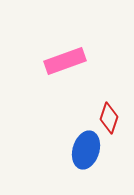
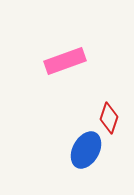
blue ellipse: rotated 12 degrees clockwise
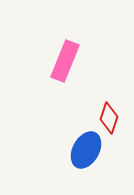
pink rectangle: rotated 48 degrees counterclockwise
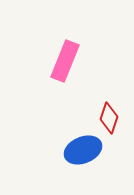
blue ellipse: moved 3 px left; rotated 39 degrees clockwise
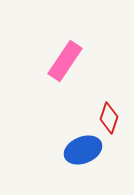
pink rectangle: rotated 12 degrees clockwise
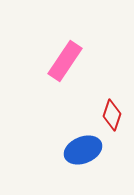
red diamond: moved 3 px right, 3 px up
